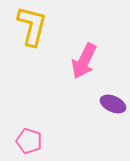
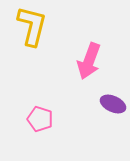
pink arrow: moved 5 px right; rotated 6 degrees counterclockwise
pink pentagon: moved 11 px right, 22 px up
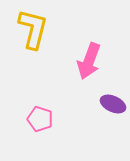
yellow L-shape: moved 1 px right, 3 px down
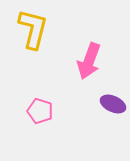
pink pentagon: moved 8 px up
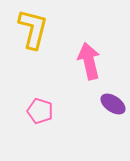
pink arrow: rotated 147 degrees clockwise
purple ellipse: rotated 10 degrees clockwise
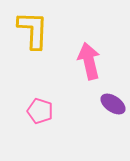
yellow L-shape: moved 1 px down; rotated 12 degrees counterclockwise
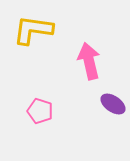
yellow L-shape: rotated 84 degrees counterclockwise
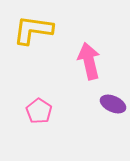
purple ellipse: rotated 10 degrees counterclockwise
pink pentagon: moved 1 px left; rotated 15 degrees clockwise
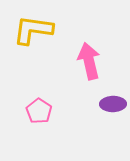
purple ellipse: rotated 25 degrees counterclockwise
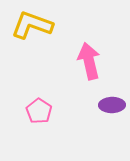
yellow L-shape: moved 1 px left, 5 px up; rotated 12 degrees clockwise
purple ellipse: moved 1 px left, 1 px down
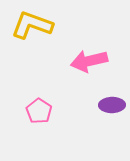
pink arrow: rotated 90 degrees counterclockwise
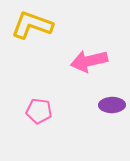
pink pentagon: rotated 25 degrees counterclockwise
